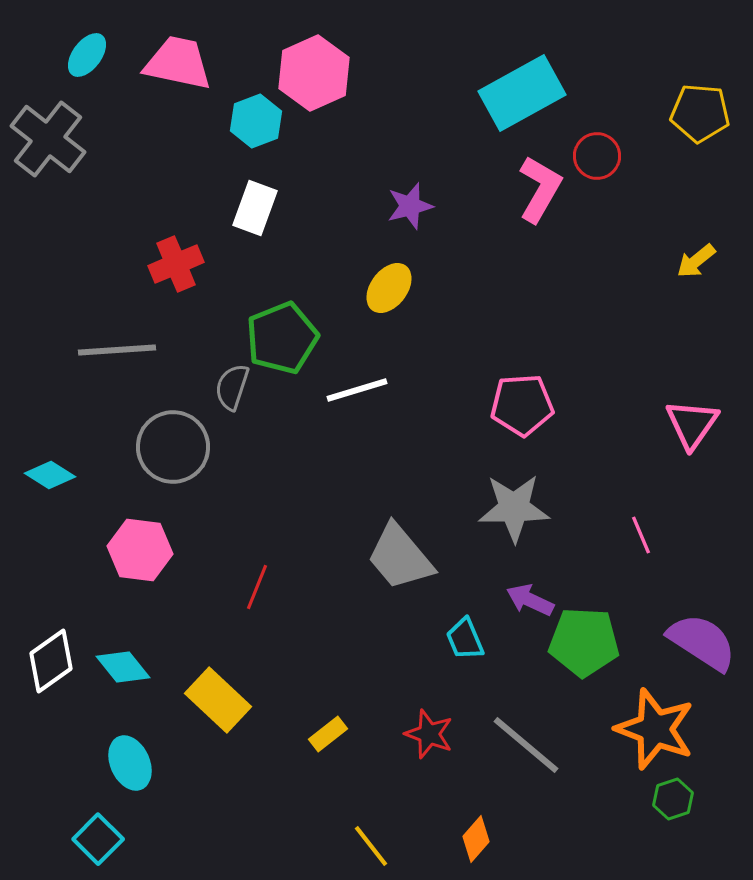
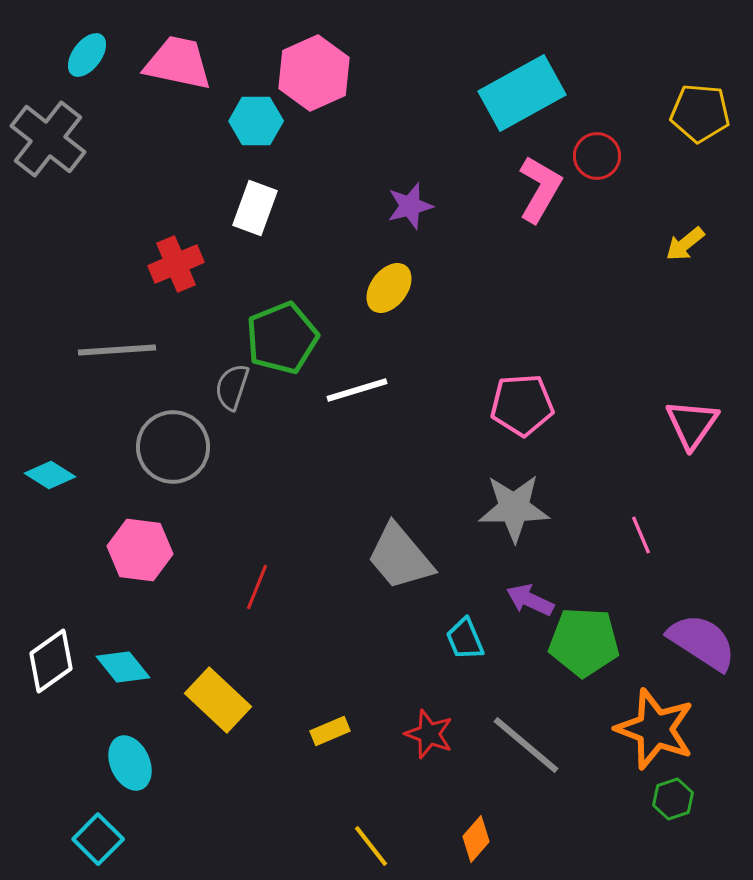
cyan hexagon at (256, 121): rotated 21 degrees clockwise
yellow arrow at (696, 261): moved 11 px left, 17 px up
yellow rectangle at (328, 734): moved 2 px right, 3 px up; rotated 15 degrees clockwise
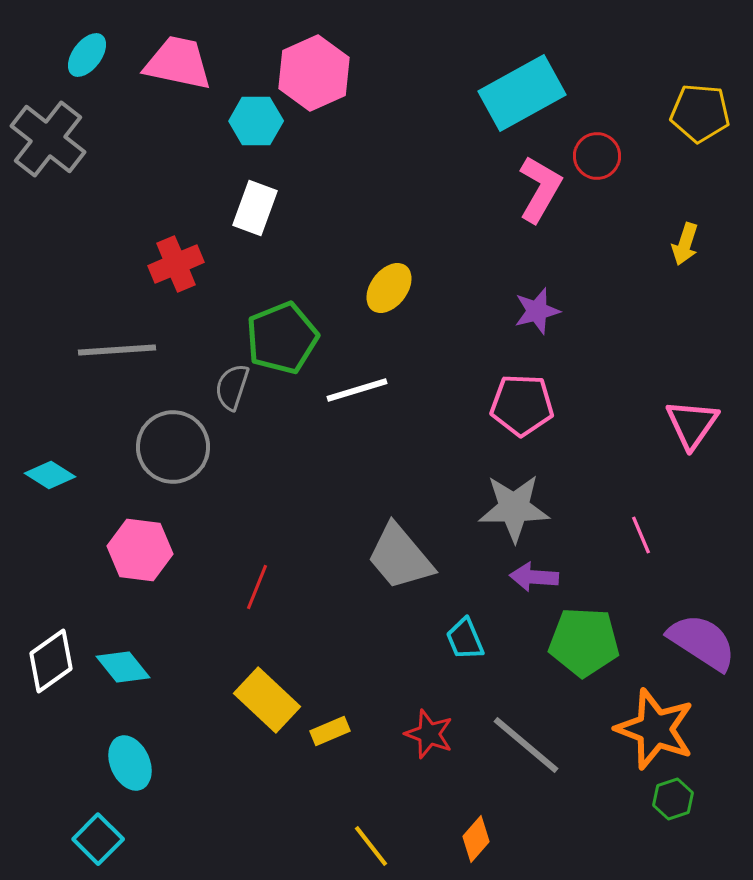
purple star at (410, 206): moved 127 px right, 105 px down
yellow arrow at (685, 244): rotated 33 degrees counterclockwise
pink pentagon at (522, 405): rotated 6 degrees clockwise
purple arrow at (530, 600): moved 4 px right, 23 px up; rotated 21 degrees counterclockwise
yellow rectangle at (218, 700): moved 49 px right
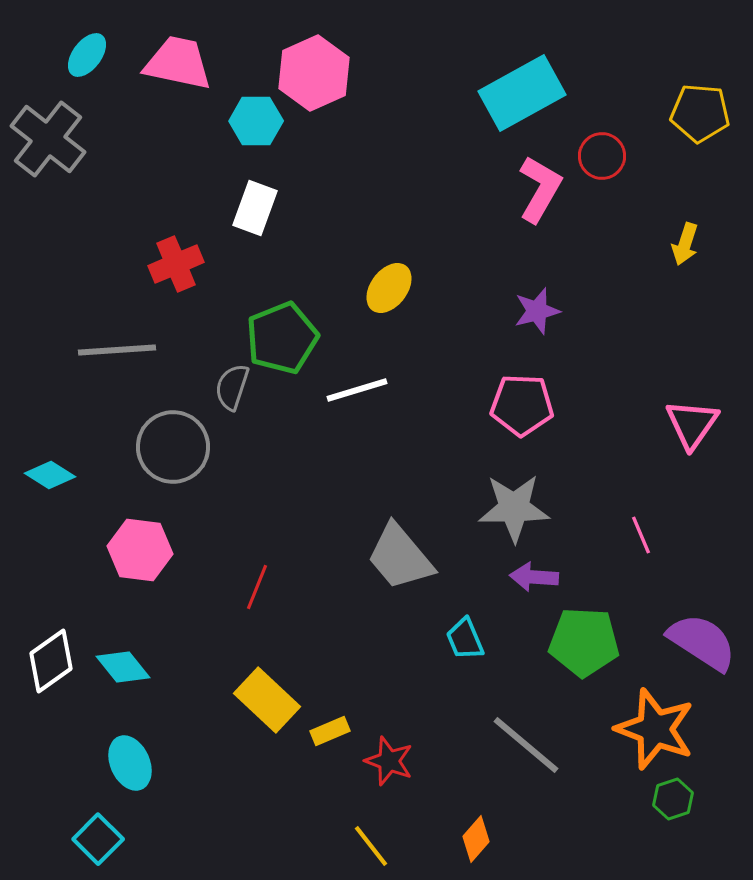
red circle at (597, 156): moved 5 px right
red star at (429, 734): moved 40 px left, 27 px down
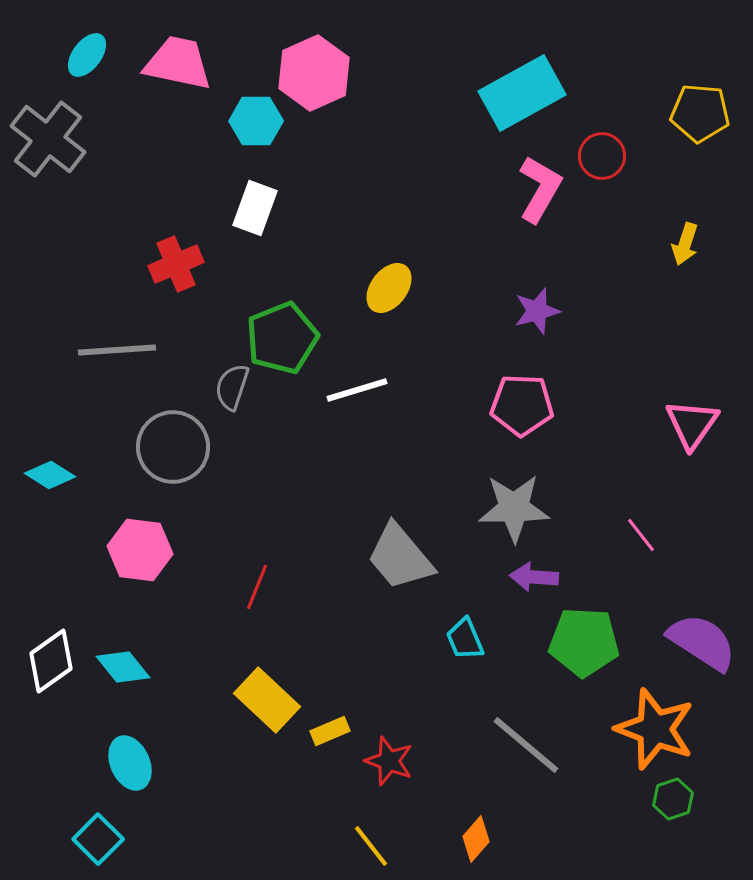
pink line at (641, 535): rotated 15 degrees counterclockwise
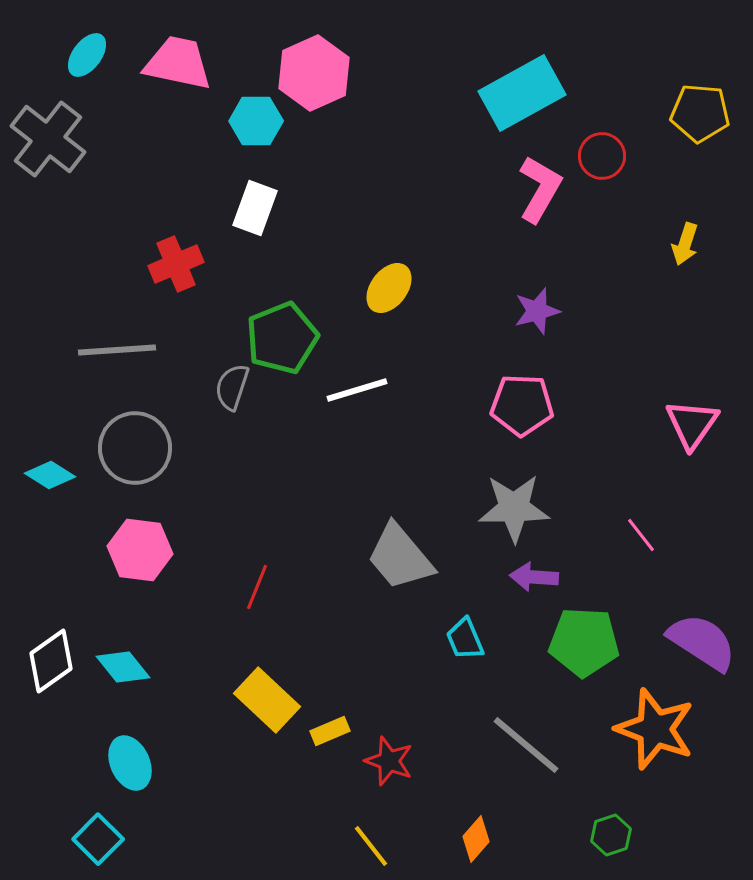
gray circle at (173, 447): moved 38 px left, 1 px down
green hexagon at (673, 799): moved 62 px left, 36 px down
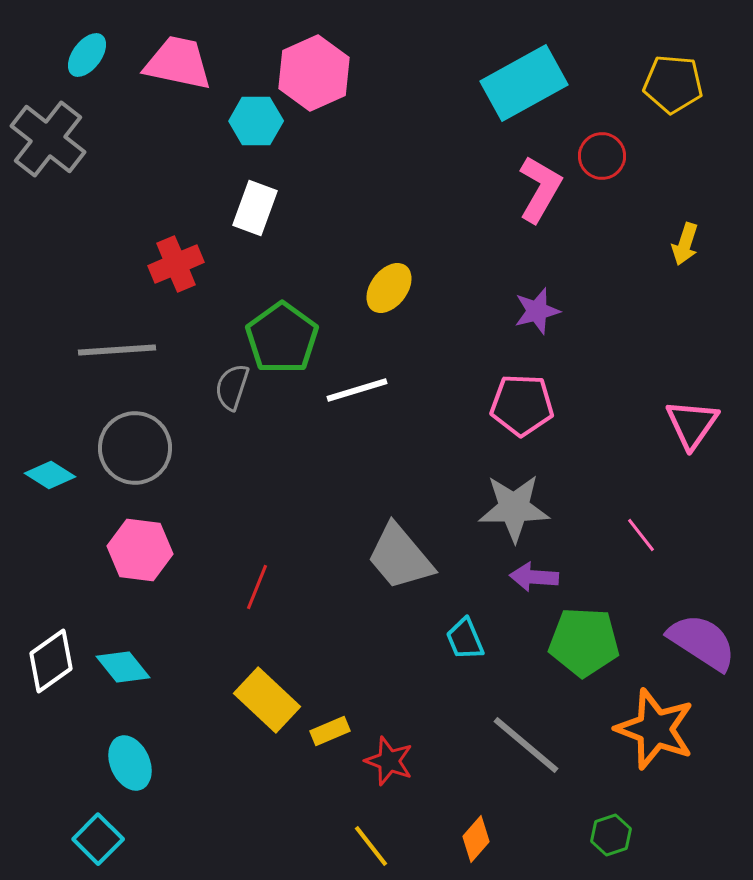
cyan rectangle at (522, 93): moved 2 px right, 10 px up
yellow pentagon at (700, 113): moved 27 px left, 29 px up
green pentagon at (282, 338): rotated 14 degrees counterclockwise
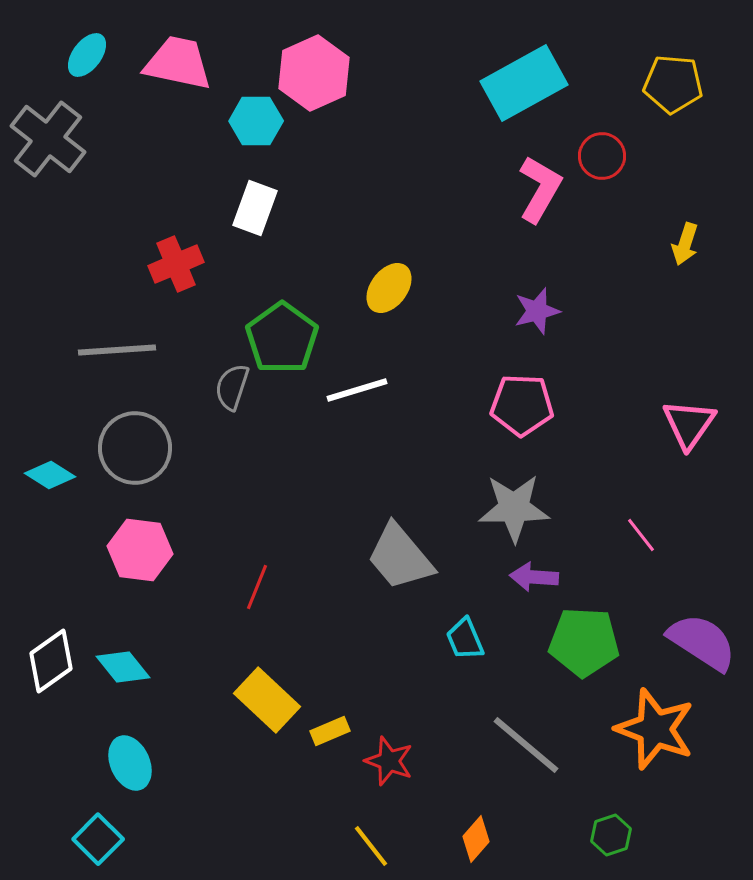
pink triangle at (692, 424): moved 3 px left
